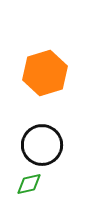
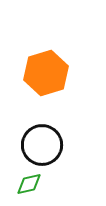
orange hexagon: moved 1 px right
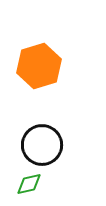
orange hexagon: moved 7 px left, 7 px up
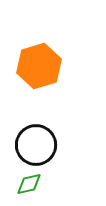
black circle: moved 6 px left
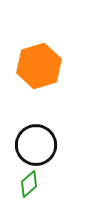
green diamond: rotated 28 degrees counterclockwise
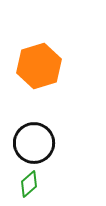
black circle: moved 2 px left, 2 px up
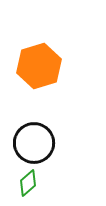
green diamond: moved 1 px left, 1 px up
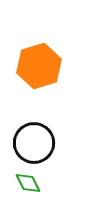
green diamond: rotated 76 degrees counterclockwise
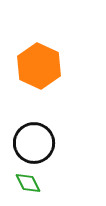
orange hexagon: rotated 18 degrees counterclockwise
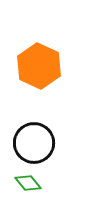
green diamond: rotated 12 degrees counterclockwise
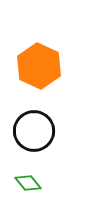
black circle: moved 12 px up
